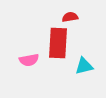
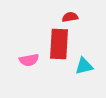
red rectangle: moved 1 px right, 1 px down
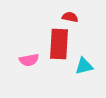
red semicircle: rotated 21 degrees clockwise
